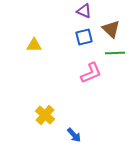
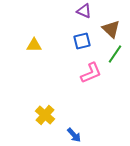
blue square: moved 2 px left, 4 px down
green line: moved 1 px down; rotated 54 degrees counterclockwise
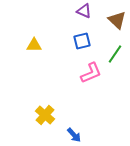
brown triangle: moved 6 px right, 9 px up
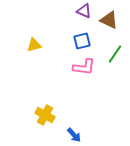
brown triangle: moved 8 px left; rotated 18 degrees counterclockwise
yellow triangle: rotated 14 degrees counterclockwise
pink L-shape: moved 7 px left, 6 px up; rotated 30 degrees clockwise
yellow cross: rotated 12 degrees counterclockwise
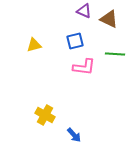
brown triangle: moved 1 px up
blue square: moved 7 px left
green line: rotated 60 degrees clockwise
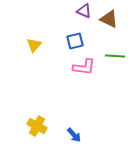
yellow triangle: rotated 35 degrees counterclockwise
green line: moved 2 px down
yellow cross: moved 8 px left, 11 px down
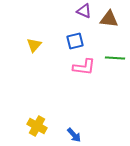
brown triangle: rotated 18 degrees counterclockwise
green line: moved 2 px down
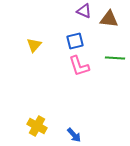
pink L-shape: moved 5 px left, 1 px up; rotated 65 degrees clockwise
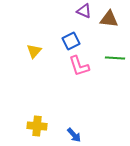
blue square: moved 4 px left; rotated 12 degrees counterclockwise
yellow triangle: moved 6 px down
yellow cross: rotated 24 degrees counterclockwise
